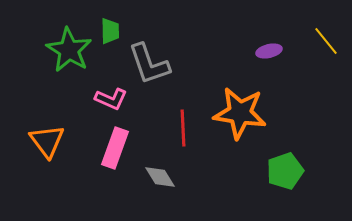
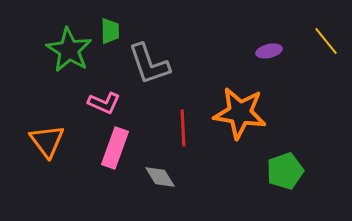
pink L-shape: moved 7 px left, 4 px down
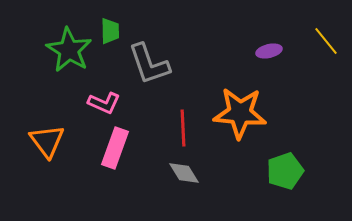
orange star: rotated 4 degrees counterclockwise
gray diamond: moved 24 px right, 4 px up
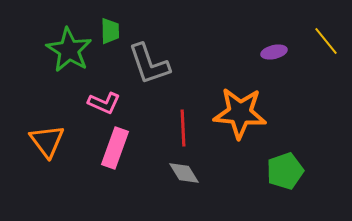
purple ellipse: moved 5 px right, 1 px down
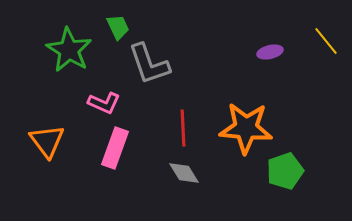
green trapezoid: moved 8 px right, 4 px up; rotated 24 degrees counterclockwise
purple ellipse: moved 4 px left
orange star: moved 6 px right, 15 px down
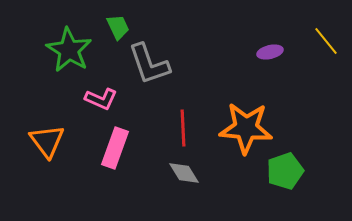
pink L-shape: moved 3 px left, 4 px up
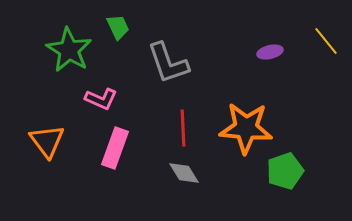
gray L-shape: moved 19 px right, 1 px up
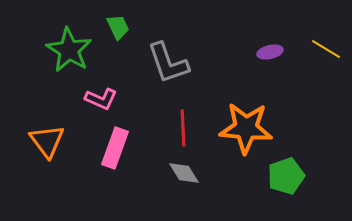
yellow line: moved 8 px down; rotated 20 degrees counterclockwise
green pentagon: moved 1 px right, 5 px down
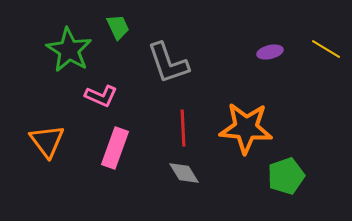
pink L-shape: moved 3 px up
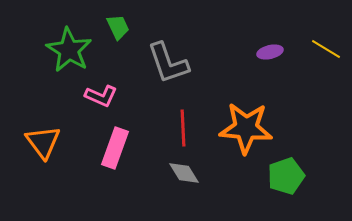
orange triangle: moved 4 px left, 1 px down
